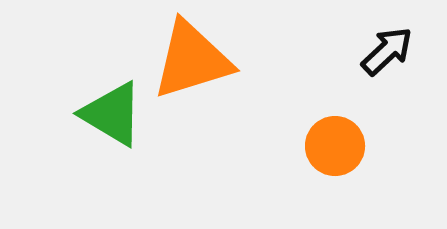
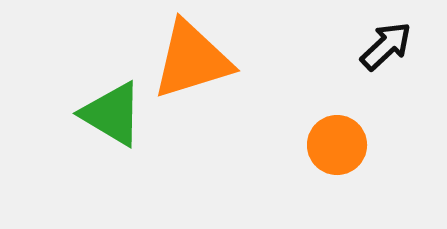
black arrow: moved 1 px left, 5 px up
orange circle: moved 2 px right, 1 px up
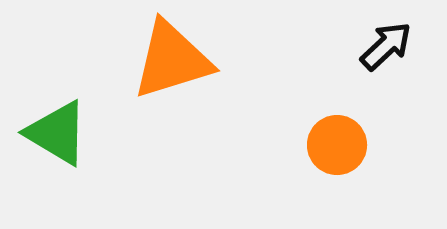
orange triangle: moved 20 px left
green triangle: moved 55 px left, 19 px down
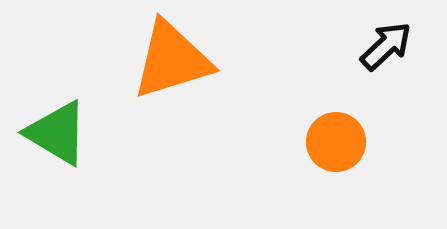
orange circle: moved 1 px left, 3 px up
